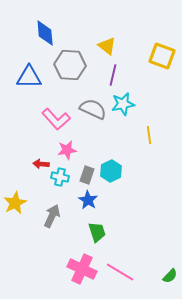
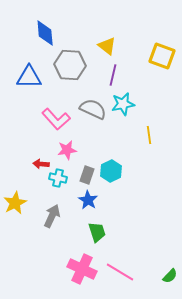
cyan cross: moved 2 px left, 1 px down
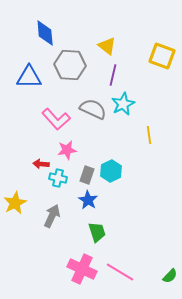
cyan star: rotated 15 degrees counterclockwise
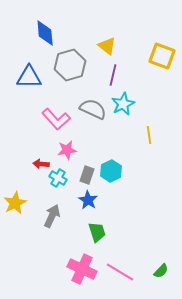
gray hexagon: rotated 20 degrees counterclockwise
cyan cross: rotated 18 degrees clockwise
green semicircle: moved 9 px left, 5 px up
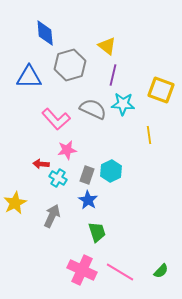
yellow square: moved 1 px left, 34 px down
cyan star: rotated 30 degrees clockwise
pink cross: moved 1 px down
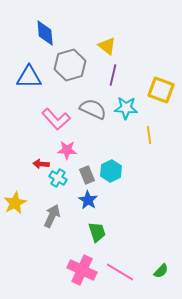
cyan star: moved 3 px right, 4 px down
pink star: rotated 12 degrees clockwise
gray rectangle: rotated 42 degrees counterclockwise
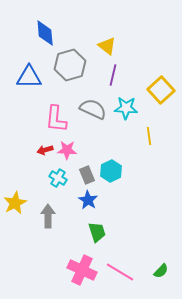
yellow square: rotated 28 degrees clockwise
pink L-shape: rotated 48 degrees clockwise
yellow line: moved 1 px down
red arrow: moved 4 px right, 14 px up; rotated 21 degrees counterclockwise
gray arrow: moved 4 px left; rotated 25 degrees counterclockwise
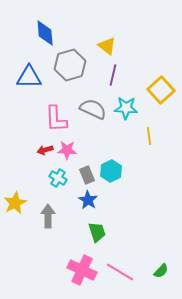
pink L-shape: rotated 8 degrees counterclockwise
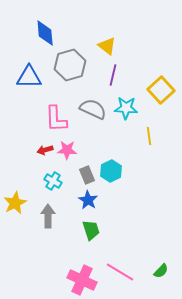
cyan cross: moved 5 px left, 3 px down
green trapezoid: moved 6 px left, 2 px up
pink cross: moved 10 px down
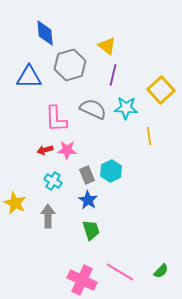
yellow star: rotated 20 degrees counterclockwise
